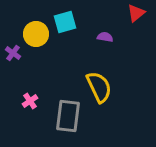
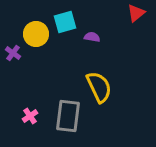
purple semicircle: moved 13 px left
pink cross: moved 15 px down
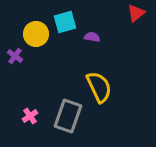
purple cross: moved 2 px right, 3 px down
gray rectangle: rotated 12 degrees clockwise
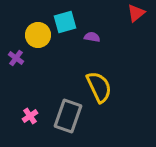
yellow circle: moved 2 px right, 1 px down
purple cross: moved 1 px right, 2 px down
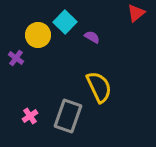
cyan square: rotated 30 degrees counterclockwise
purple semicircle: rotated 21 degrees clockwise
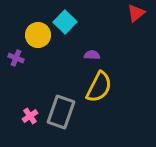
purple semicircle: moved 18 px down; rotated 28 degrees counterclockwise
purple cross: rotated 14 degrees counterclockwise
yellow semicircle: rotated 52 degrees clockwise
gray rectangle: moved 7 px left, 4 px up
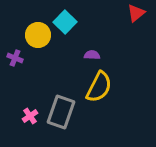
purple cross: moved 1 px left
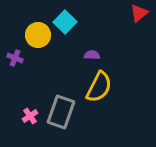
red triangle: moved 3 px right
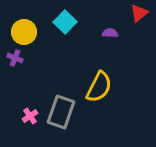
yellow circle: moved 14 px left, 3 px up
purple semicircle: moved 18 px right, 22 px up
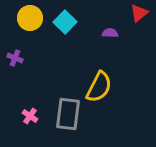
yellow circle: moved 6 px right, 14 px up
gray rectangle: moved 7 px right, 2 px down; rotated 12 degrees counterclockwise
pink cross: rotated 21 degrees counterclockwise
